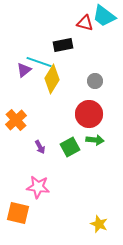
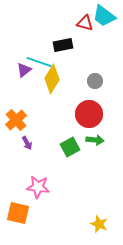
purple arrow: moved 13 px left, 4 px up
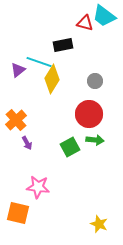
purple triangle: moved 6 px left
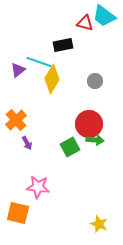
red circle: moved 10 px down
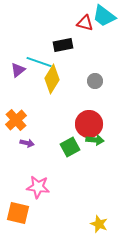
purple arrow: rotated 48 degrees counterclockwise
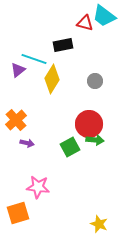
cyan line: moved 5 px left, 3 px up
orange square: rotated 30 degrees counterclockwise
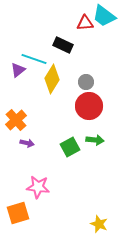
red triangle: rotated 18 degrees counterclockwise
black rectangle: rotated 36 degrees clockwise
gray circle: moved 9 px left, 1 px down
red circle: moved 18 px up
